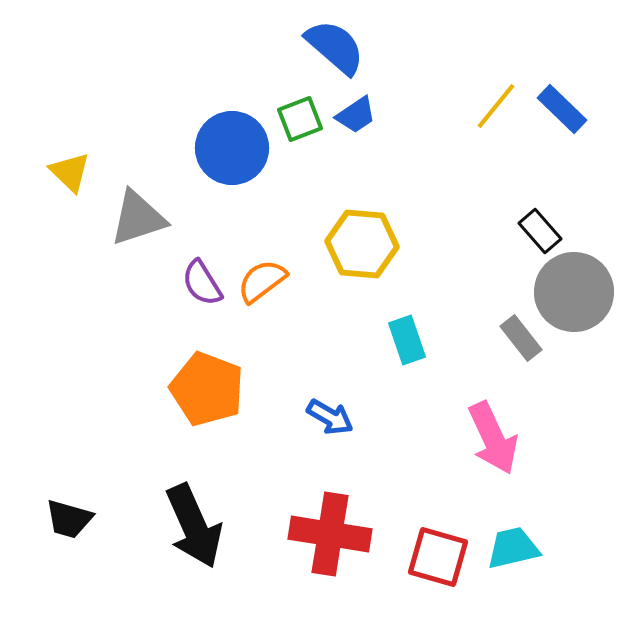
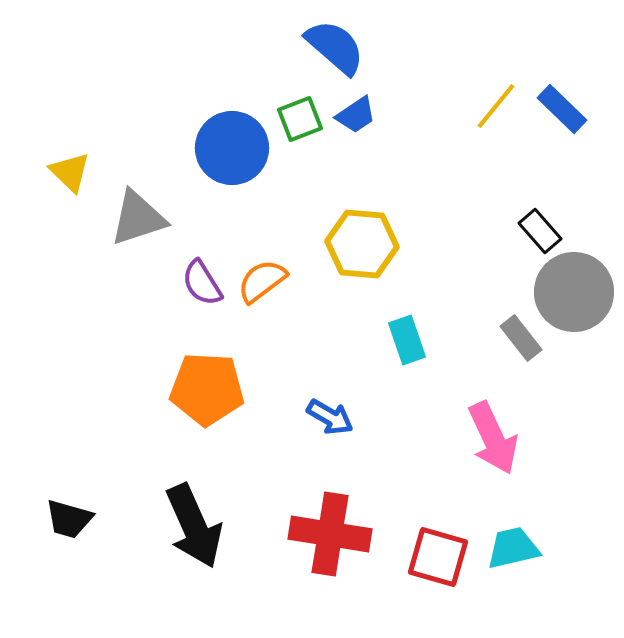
orange pentagon: rotated 18 degrees counterclockwise
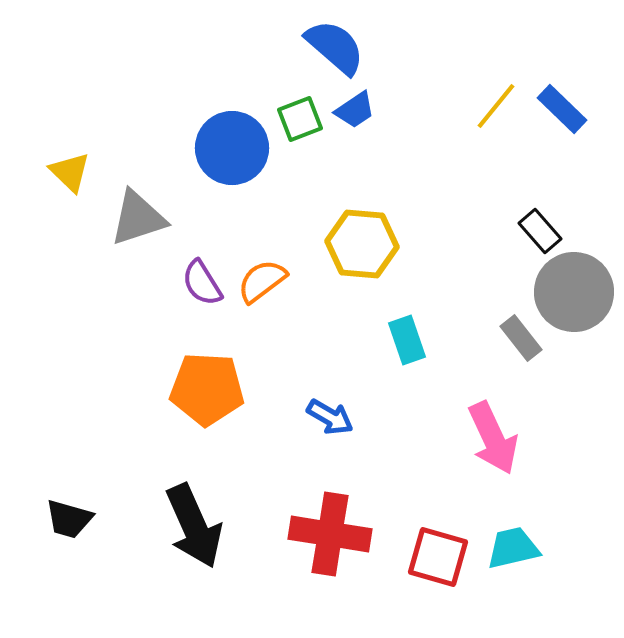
blue trapezoid: moved 1 px left, 5 px up
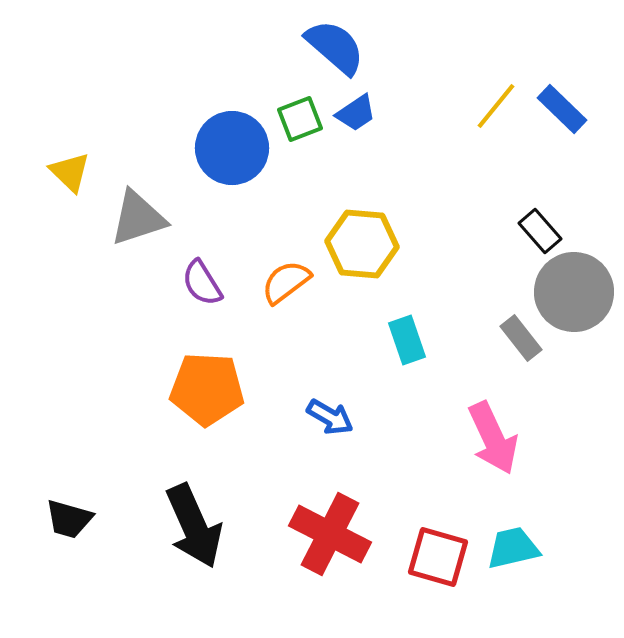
blue trapezoid: moved 1 px right, 3 px down
orange semicircle: moved 24 px right, 1 px down
red cross: rotated 18 degrees clockwise
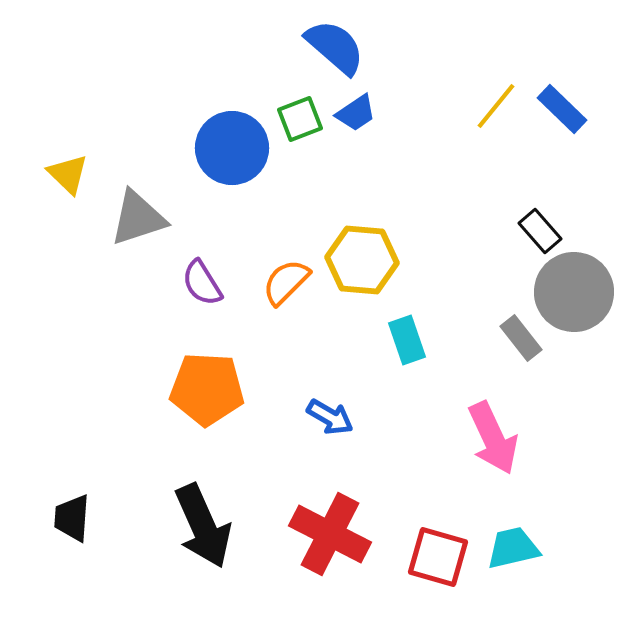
yellow triangle: moved 2 px left, 2 px down
yellow hexagon: moved 16 px down
orange semicircle: rotated 8 degrees counterclockwise
black trapezoid: moved 3 px right, 1 px up; rotated 78 degrees clockwise
black arrow: moved 9 px right
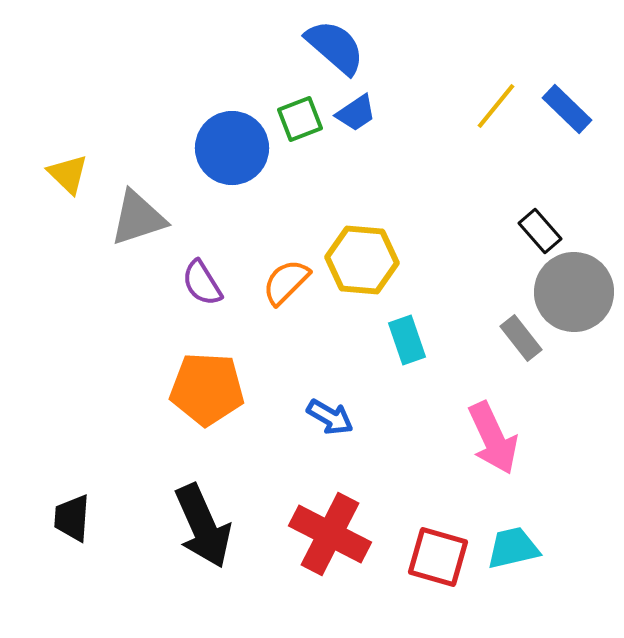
blue rectangle: moved 5 px right
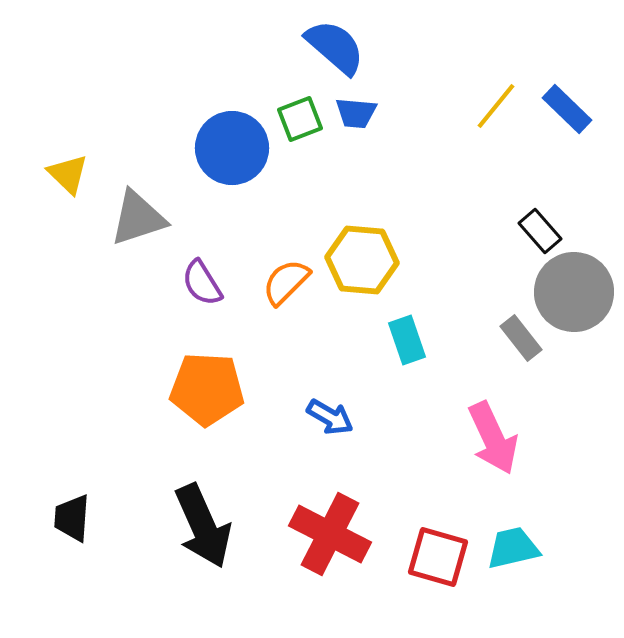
blue trapezoid: rotated 39 degrees clockwise
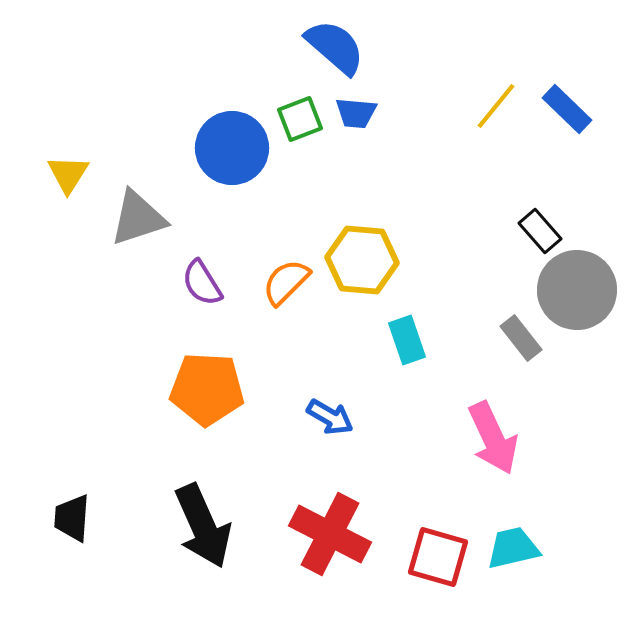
yellow triangle: rotated 18 degrees clockwise
gray circle: moved 3 px right, 2 px up
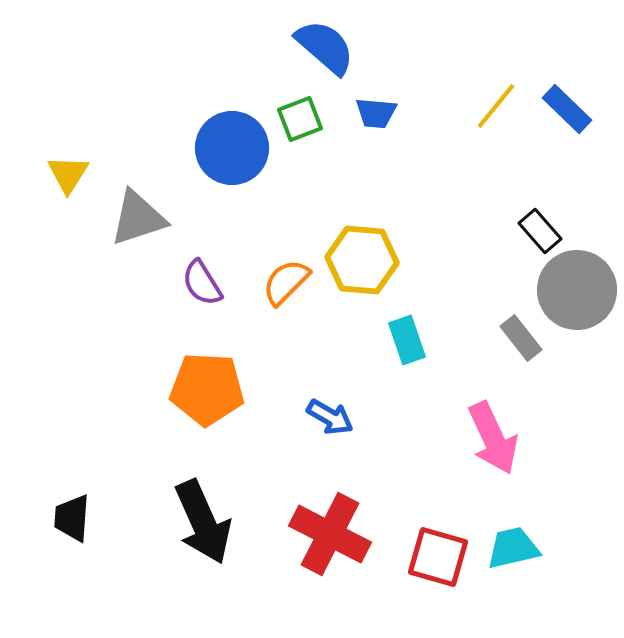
blue semicircle: moved 10 px left
blue trapezoid: moved 20 px right
black arrow: moved 4 px up
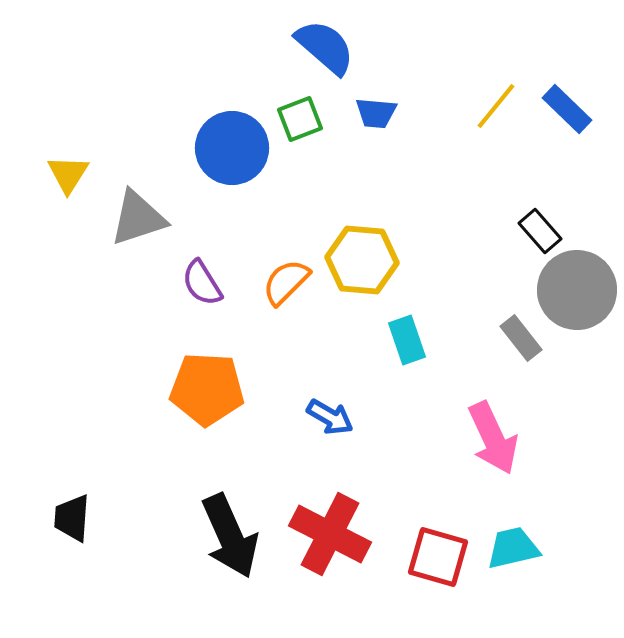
black arrow: moved 27 px right, 14 px down
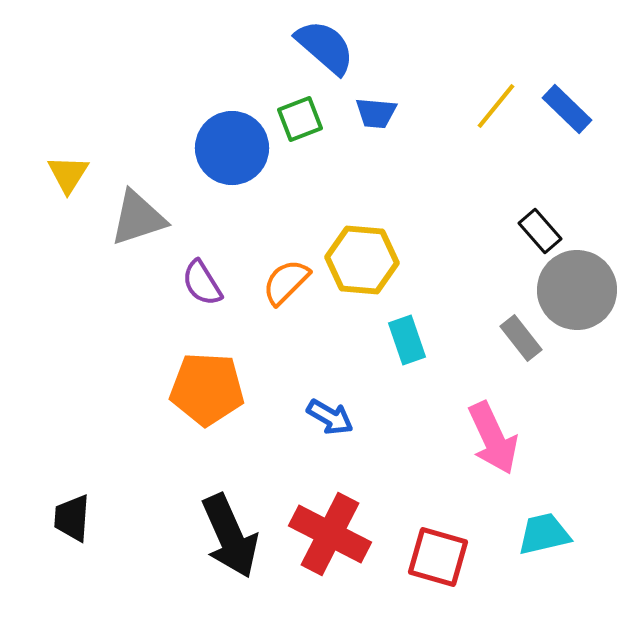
cyan trapezoid: moved 31 px right, 14 px up
